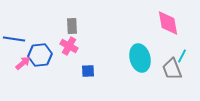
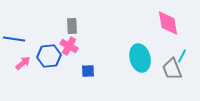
blue hexagon: moved 9 px right, 1 px down
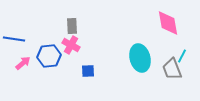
pink cross: moved 2 px right, 1 px up
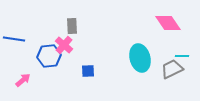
pink diamond: rotated 24 degrees counterclockwise
pink cross: moved 7 px left; rotated 12 degrees clockwise
cyan line: rotated 64 degrees clockwise
pink arrow: moved 17 px down
gray trapezoid: rotated 85 degrees clockwise
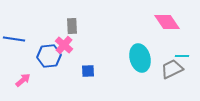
pink diamond: moved 1 px left, 1 px up
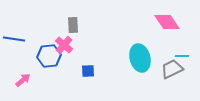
gray rectangle: moved 1 px right, 1 px up
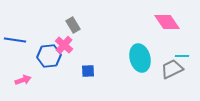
gray rectangle: rotated 28 degrees counterclockwise
blue line: moved 1 px right, 1 px down
pink arrow: rotated 21 degrees clockwise
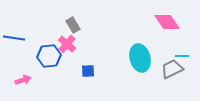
blue line: moved 1 px left, 2 px up
pink cross: moved 3 px right, 1 px up
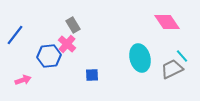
blue line: moved 1 px right, 3 px up; rotated 60 degrees counterclockwise
cyan line: rotated 48 degrees clockwise
blue square: moved 4 px right, 4 px down
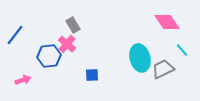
cyan line: moved 6 px up
gray trapezoid: moved 9 px left
